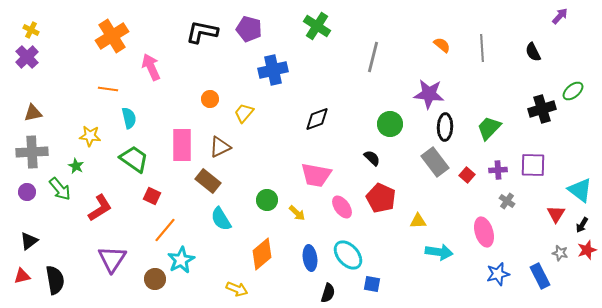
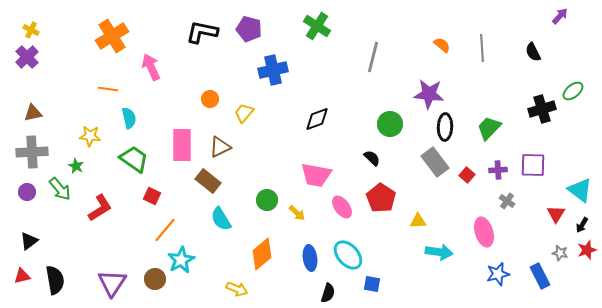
red pentagon at (381, 198): rotated 8 degrees clockwise
purple triangle at (112, 259): moved 24 px down
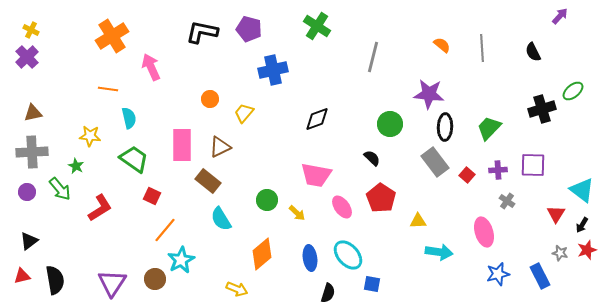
cyan triangle at (580, 190): moved 2 px right
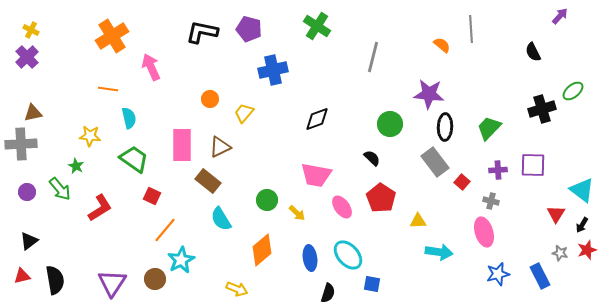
gray line at (482, 48): moved 11 px left, 19 px up
gray cross at (32, 152): moved 11 px left, 8 px up
red square at (467, 175): moved 5 px left, 7 px down
gray cross at (507, 201): moved 16 px left; rotated 21 degrees counterclockwise
orange diamond at (262, 254): moved 4 px up
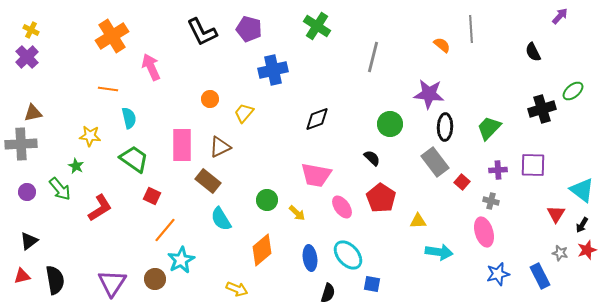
black L-shape at (202, 32): rotated 128 degrees counterclockwise
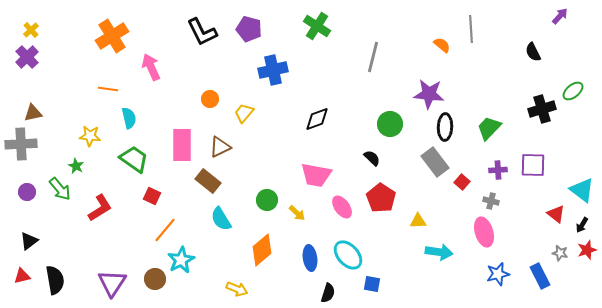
yellow cross at (31, 30): rotated 21 degrees clockwise
red triangle at (556, 214): rotated 24 degrees counterclockwise
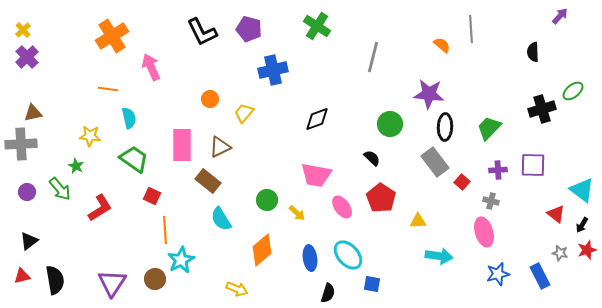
yellow cross at (31, 30): moved 8 px left
black semicircle at (533, 52): rotated 24 degrees clockwise
orange line at (165, 230): rotated 44 degrees counterclockwise
cyan arrow at (439, 252): moved 4 px down
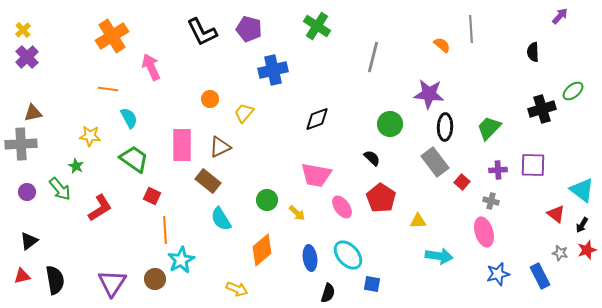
cyan semicircle at (129, 118): rotated 15 degrees counterclockwise
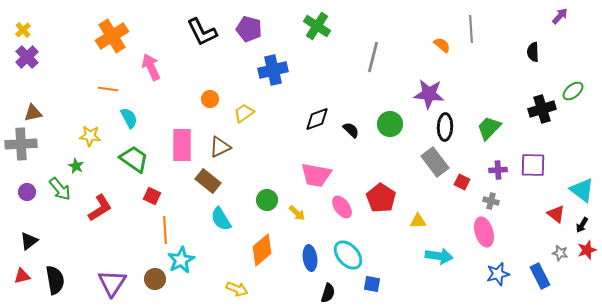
yellow trapezoid at (244, 113): rotated 15 degrees clockwise
black semicircle at (372, 158): moved 21 px left, 28 px up
red square at (462, 182): rotated 14 degrees counterclockwise
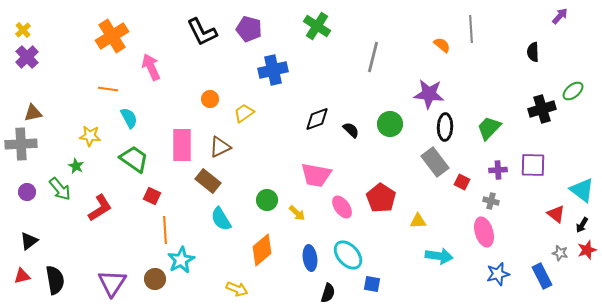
blue rectangle at (540, 276): moved 2 px right
